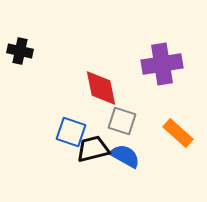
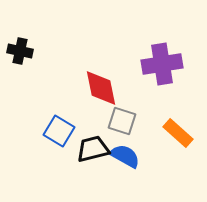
blue square: moved 12 px left, 1 px up; rotated 12 degrees clockwise
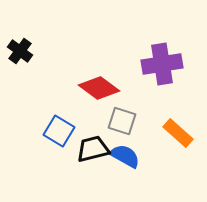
black cross: rotated 25 degrees clockwise
red diamond: moved 2 px left; rotated 42 degrees counterclockwise
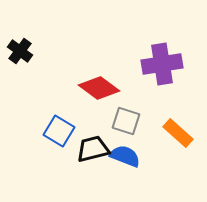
gray square: moved 4 px right
blue semicircle: rotated 8 degrees counterclockwise
